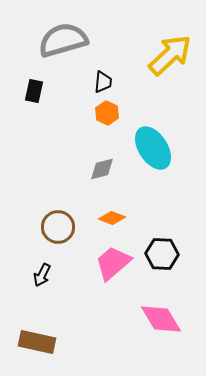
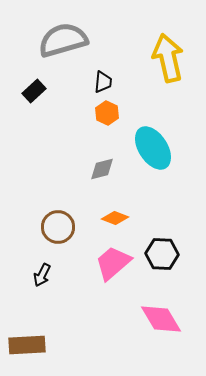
yellow arrow: moved 2 px left, 3 px down; rotated 60 degrees counterclockwise
black rectangle: rotated 35 degrees clockwise
orange diamond: moved 3 px right
brown rectangle: moved 10 px left, 3 px down; rotated 15 degrees counterclockwise
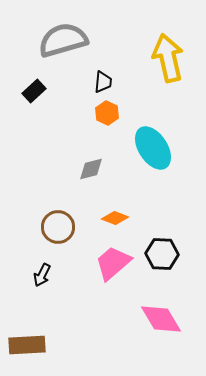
gray diamond: moved 11 px left
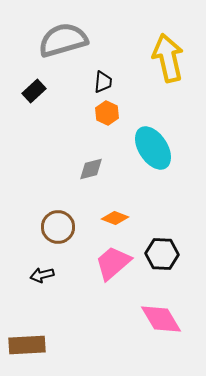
black arrow: rotated 50 degrees clockwise
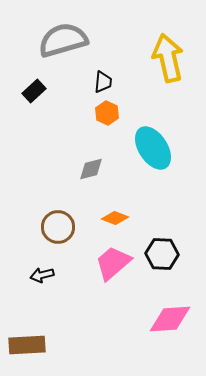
pink diamond: moved 9 px right; rotated 63 degrees counterclockwise
